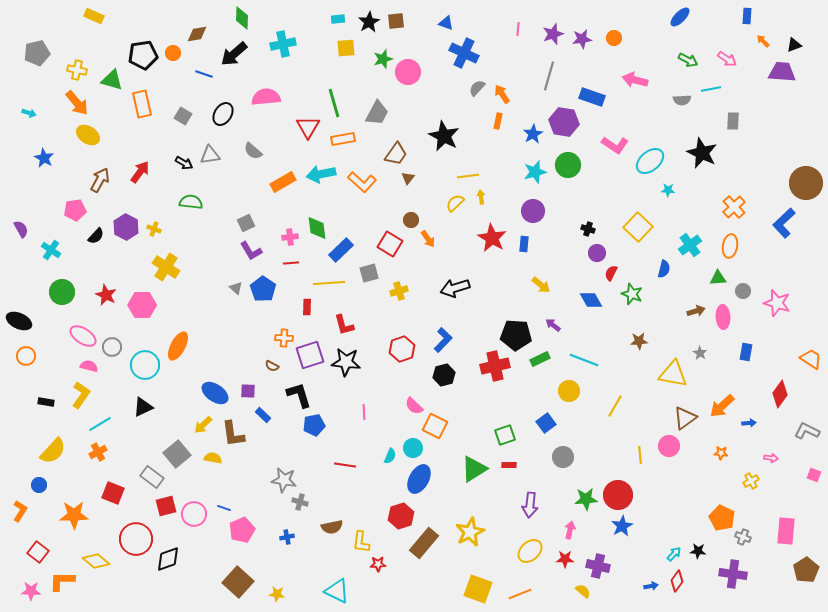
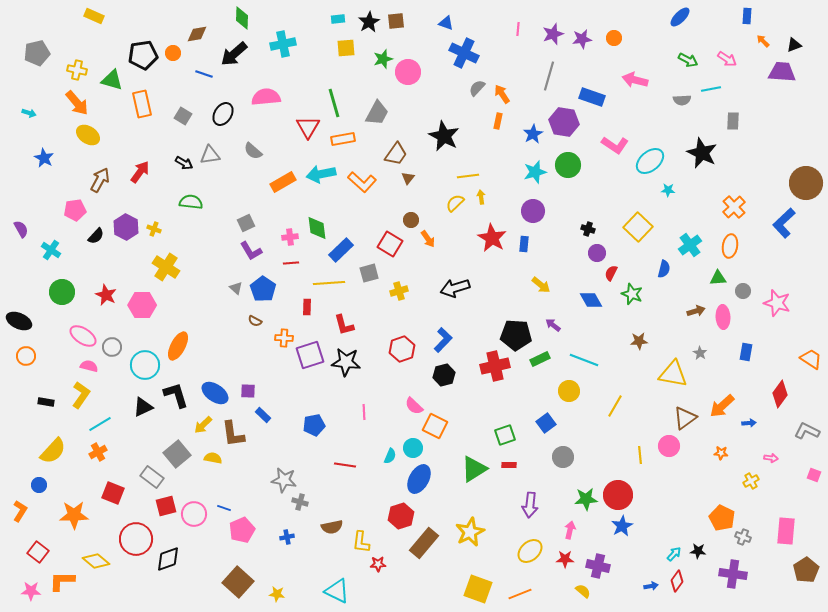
brown semicircle at (272, 366): moved 17 px left, 45 px up
black L-shape at (299, 395): moved 123 px left
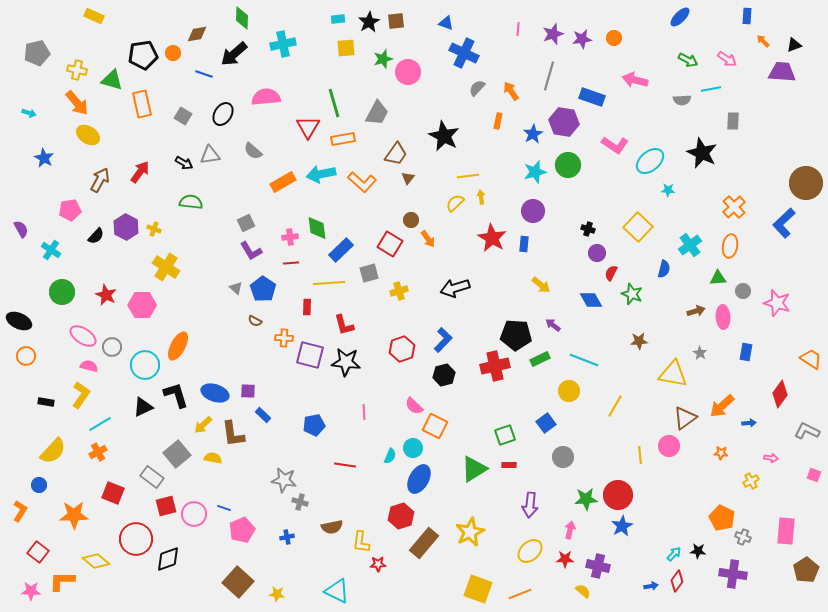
orange arrow at (502, 94): moved 9 px right, 3 px up
pink pentagon at (75, 210): moved 5 px left
purple square at (310, 355): rotated 32 degrees clockwise
blue ellipse at (215, 393): rotated 16 degrees counterclockwise
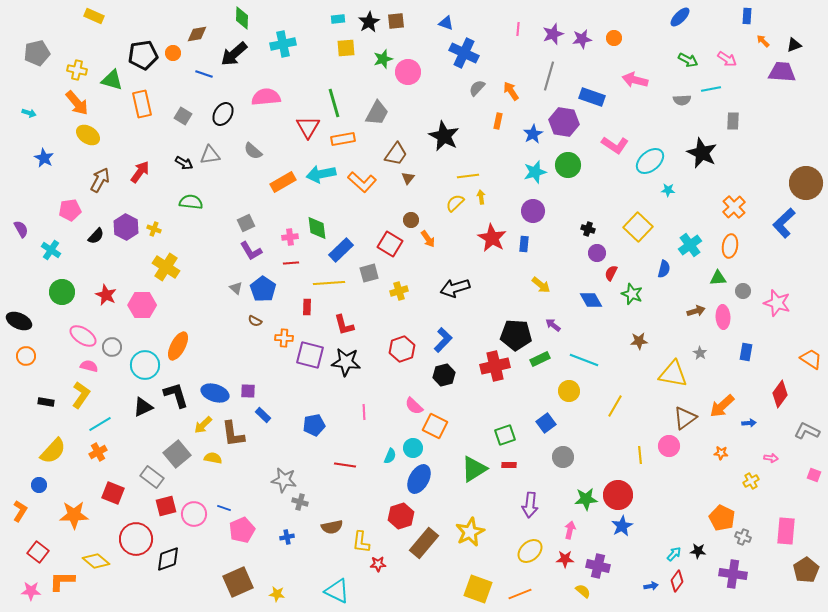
brown square at (238, 582): rotated 24 degrees clockwise
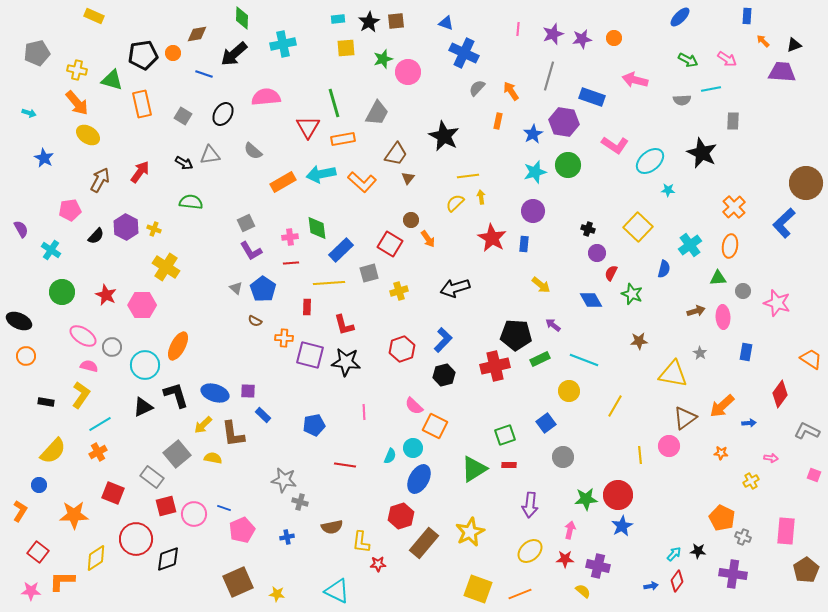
yellow diamond at (96, 561): moved 3 px up; rotated 72 degrees counterclockwise
